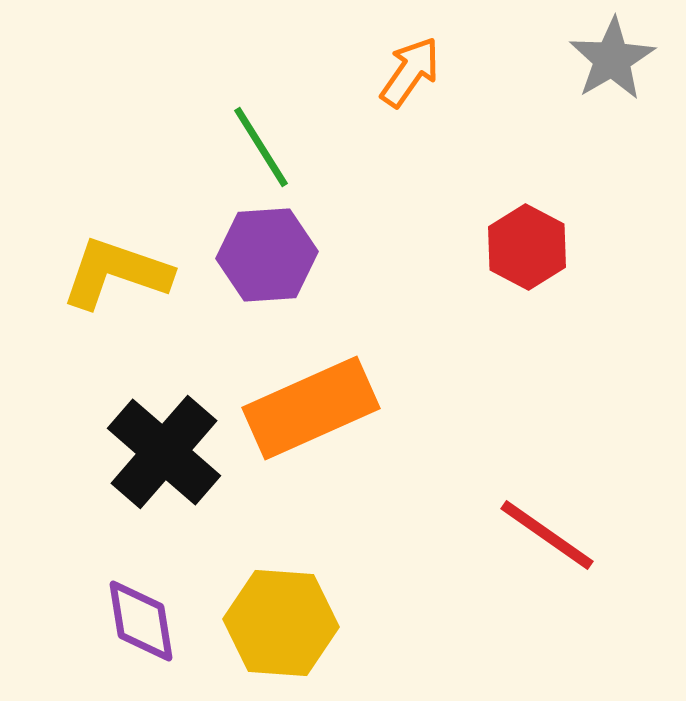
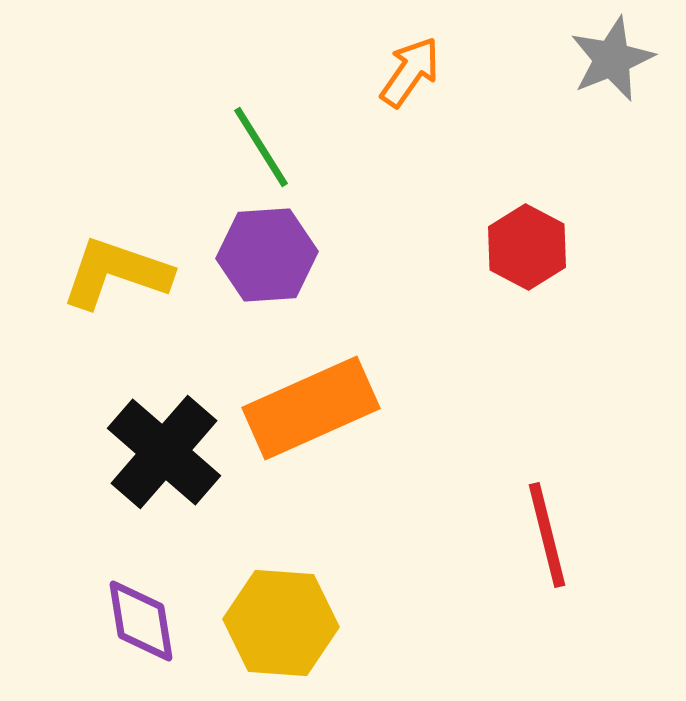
gray star: rotated 8 degrees clockwise
red line: rotated 41 degrees clockwise
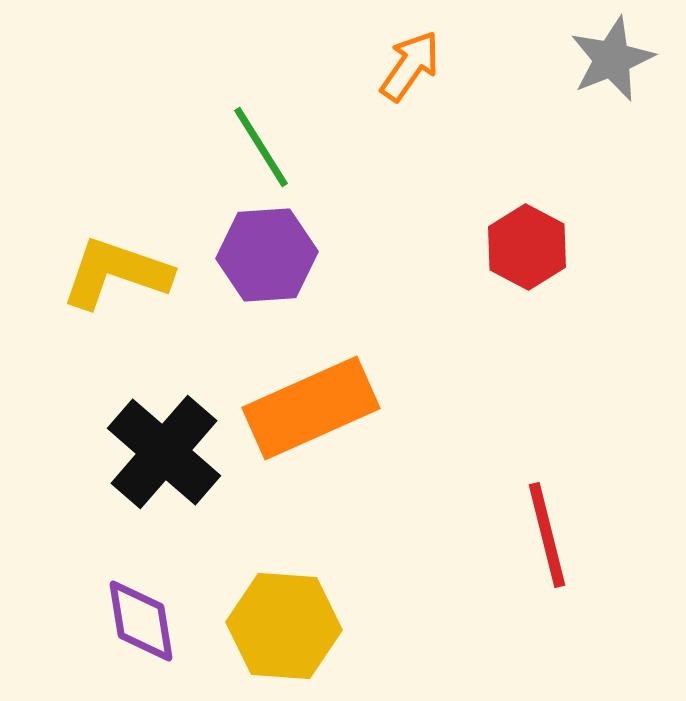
orange arrow: moved 6 px up
yellow hexagon: moved 3 px right, 3 px down
